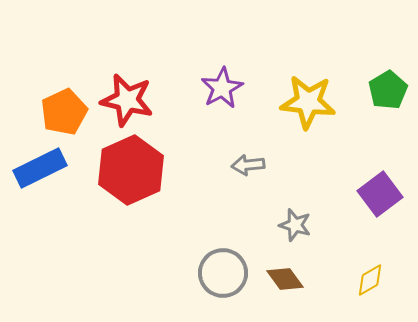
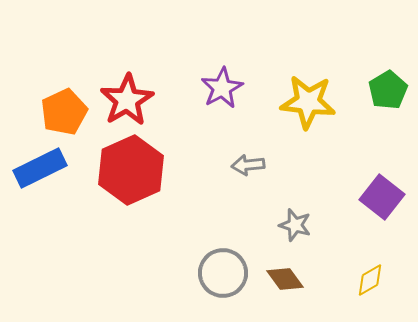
red star: rotated 28 degrees clockwise
purple square: moved 2 px right, 3 px down; rotated 15 degrees counterclockwise
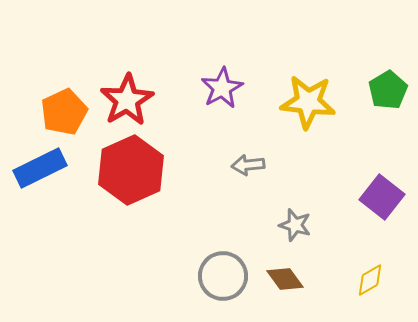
gray circle: moved 3 px down
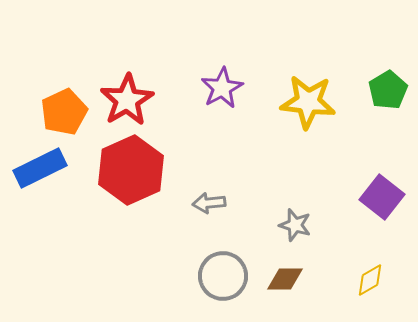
gray arrow: moved 39 px left, 38 px down
brown diamond: rotated 54 degrees counterclockwise
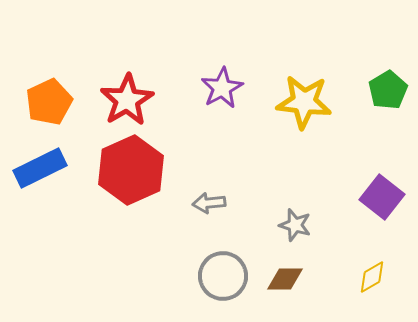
yellow star: moved 4 px left
orange pentagon: moved 15 px left, 10 px up
yellow diamond: moved 2 px right, 3 px up
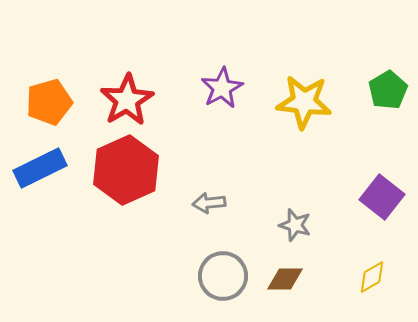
orange pentagon: rotated 9 degrees clockwise
red hexagon: moved 5 px left
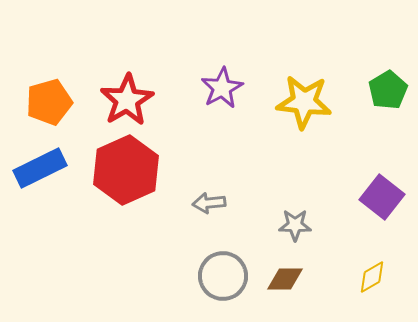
gray star: rotated 16 degrees counterclockwise
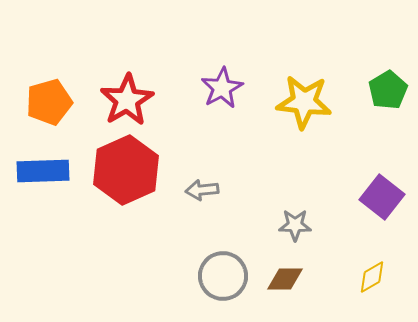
blue rectangle: moved 3 px right, 3 px down; rotated 24 degrees clockwise
gray arrow: moved 7 px left, 13 px up
